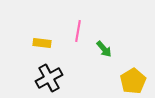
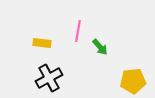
green arrow: moved 4 px left, 2 px up
yellow pentagon: rotated 25 degrees clockwise
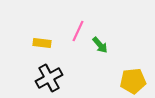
pink line: rotated 15 degrees clockwise
green arrow: moved 2 px up
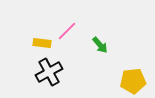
pink line: moved 11 px left; rotated 20 degrees clockwise
black cross: moved 6 px up
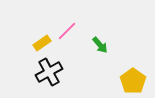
yellow rectangle: rotated 42 degrees counterclockwise
yellow pentagon: rotated 30 degrees counterclockwise
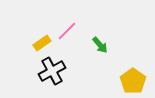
black cross: moved 3 px right, 1 px up
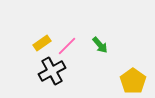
pink line: moved 15 px down
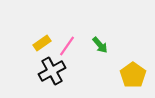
pink line: rotated 10 degrees counterclockwise
yellow pentagon: moved 6 px up
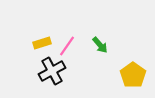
yellow rectangle: rotated 18 degrees clockwise
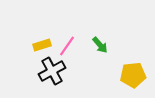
yellow rectangle: moved 2 px down
yellow pentagon: rotated 30 degrees clockwise
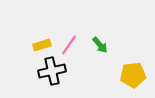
pink line: moved 2 px right, 1 px up
black cross: rotated 16 degrees clockwise
